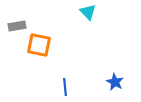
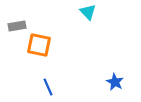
blue line: moved 17 px left; rotated 18 degrees counterclockwise
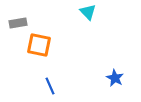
gray rectangle: moved 1 px right, 3 px up
blue star: moved 4 px up
blue line: moved 2 px right, 1 px up
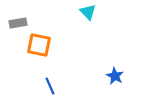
blue star: moved 2 px up
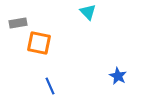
orange square: moved 2 px up
blue star: moved 3 px right
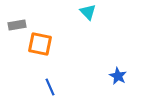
gray rectangle: moved 1 px left, 2 px down
orange square: moved 1 px right, 1 px down
blue line: moved 1 px down
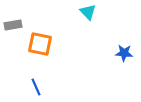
gray rectangle: moved 4 px left
blue star: moved 6 px right, 23 px up; rotated 24 degrees counterclockwise
blue line: moved 14 px left
